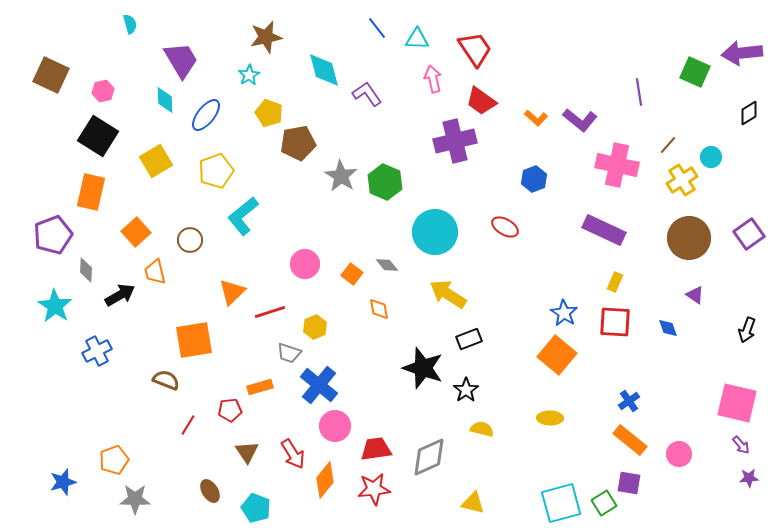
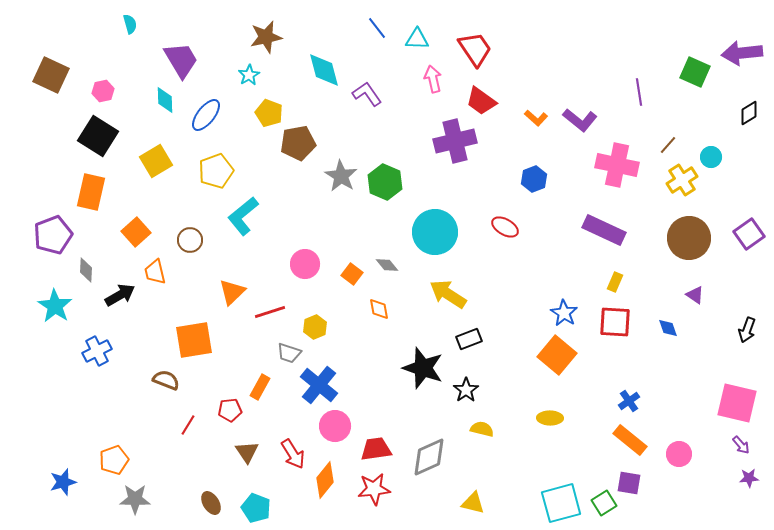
orange rectangle at (260, 387): rotated 45 degrees counterclockwise
brown ellipse at (210, 491): moved 1 px right, 12 px down
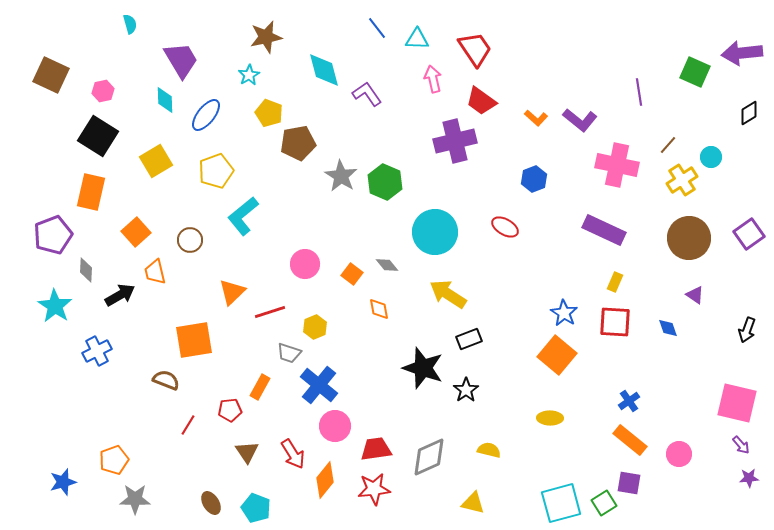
yellow semicircle at (482, 429): moved 7 px right, 21 px down
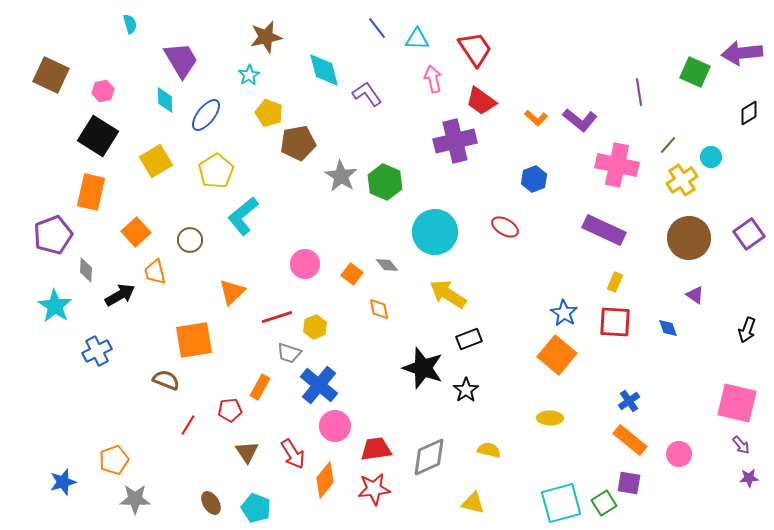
yellow pentagon at (216, 171): rotated 12 degrees counterclockwise
red line at (270, 312): moved 7 px right, 5 px down
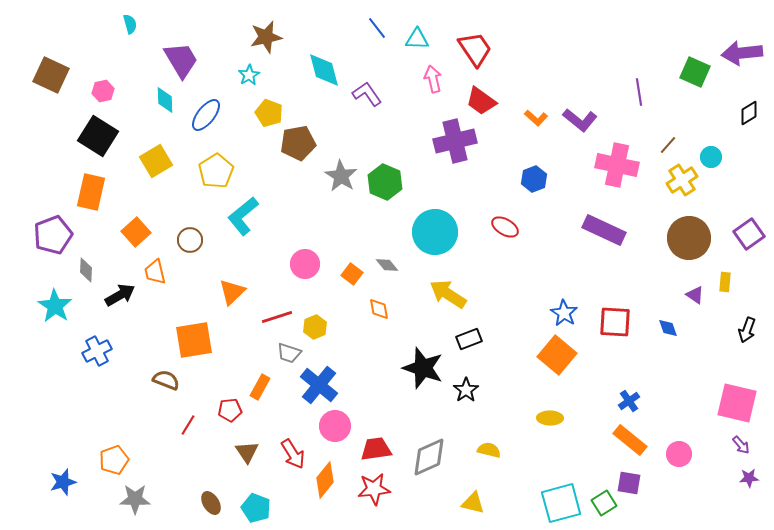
yellow rectangle at (615, 282): moved 110 px right; rotated 18 degrees counterclockwise
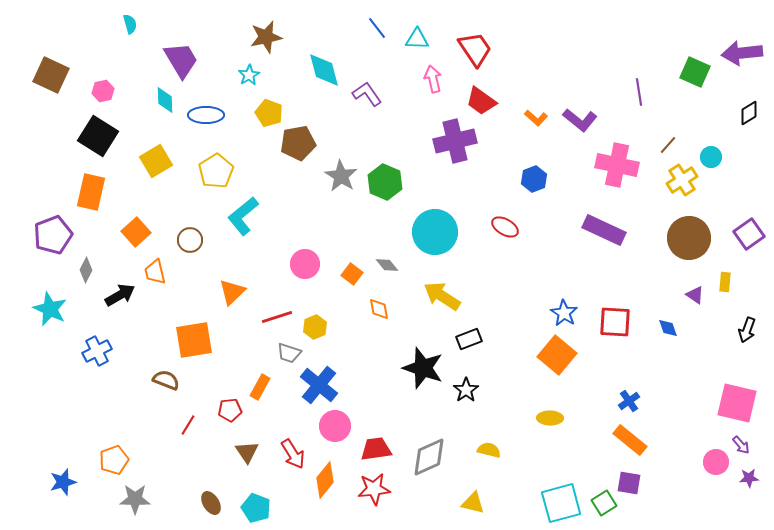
blue ellipse at (206, 115): rotated 52 degrees clockwise
gray diamond at (86, 270): rotated 25 degrees clockwise
yellow arrow at (448, 294): moved 6 px left, 2 px down
cyan star at (55, 306): moved 5 px left, 3 px down; rotated 8 degrees counterclockwise
pink circle at (679, 454): moved 37 px right, 8 px down
